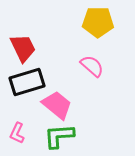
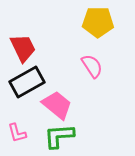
pink semicircle: rotated 15 degrees clockwise
black rectangle: rotated 12 degrees counterclockwise
pink L-shape: rotated 40 degrees counterclockwise
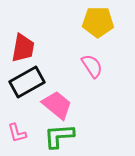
red trapezoid: rotated 36 degrees clockwise
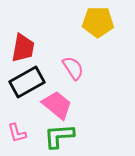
pink semicircle: moved 19 px left, 2 px down
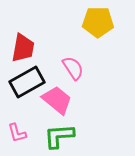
pink trapezoid: moved 5 px up
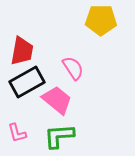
yellow pentagon: moved 3 px right, 2 px up
red trapezoid: moved 1 px left, 3 px down
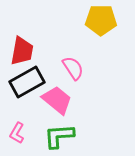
pink L-shape: rotated 45 degrees clockwise
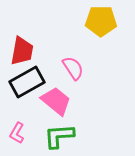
yellow pentagon: moved 1 px down
pink trapezoid: moved 1 px left, 1 px down
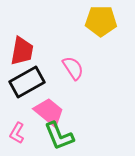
pink trapezoid: moved 7 px left, 11 px down
green L-shape: rotated 108 degrees counterclockwise
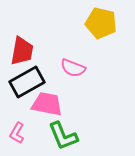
yellow pentagon: moved 2 px down; rotated 12 degrees clockwise
pink semicircle: rotated 145 degrees clockwise
pink trapezoid: moved 2 px left, 8 px up; rotated 28 degrees counterclockwise
green L-shape: moved 4 px right
